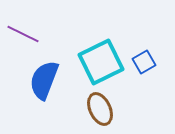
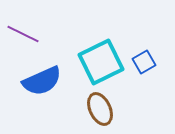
blue semicircle: moved 2 px left, 1 px down; rotated 135 degrees counterclockwise
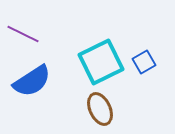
blue semicircle: moved 10 px left; rotated 9 degrees counterclockwise
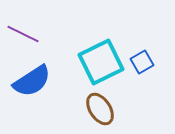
blue square: moved 2 px left
brown ellipse: rotated 8 degrees counterclockwise
